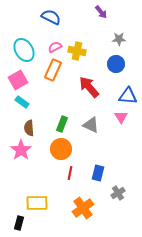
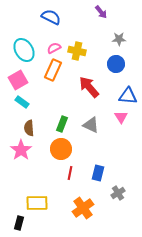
pink semicircle: moved 1 px left, 1 px down
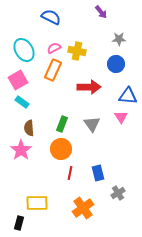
red arrow: rotated 130 degrees clockwise
gray triangle: moved 1 px right, 1 px up; rotated 30 degrees clockwise
blue rectangle: rotated 28 degrees counterclockwise
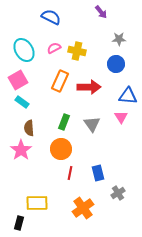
orange rectangle: moved 7 px right, 11 px down
green rectangle: moved 2 px right, 2 px up
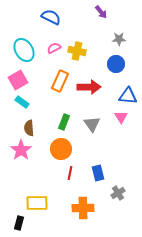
orange cross: rotated 35 degrees clockwise
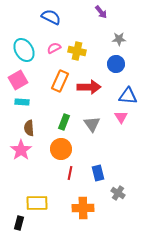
cyan rectangle: rotated 32 degrees counterclockwise
gray cross: rotated 24 degrees counterclockwise
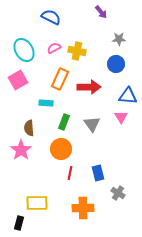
orange rectangle: moved 2 px up
cyan rectangle: moved 24 px right, 1 px down
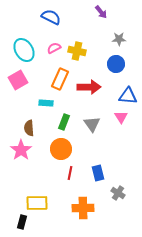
black rectangle: moved 3 px right, 1 px up
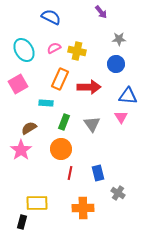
pink square: moved 4 px down
brown semicircle: rotated 63 degrees clockwise
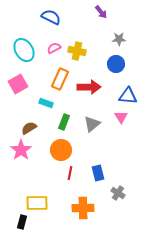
cyan rectangle: rotated 16 degrees clockwise
gray triangle: rotated 24 degrees clockwise
orange circle: moved 1 px down
